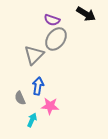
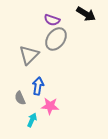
gray triangle: moved 5 px left
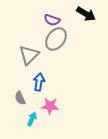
blue arrow: moved 1 px right, 4 px up
cyan arrow: moved 1 px up
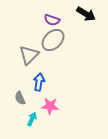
gray ellipse: moved 3 px left, 1 px down; rotated 10 degrees clockwise
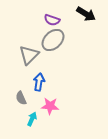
gray semicircle: moved 1 px right
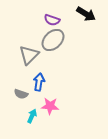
gray semicircle: moved 4 px up; rotated 48 degrees counterclockwise
cyan arrow: moved 3 px up
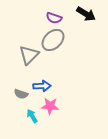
purple semicircle: moved 2 px right, 2 px up
blue arrow: moved 3 px right, 4 px down; rotated 78 degrees clockwise
cyan arrow: rotated 56 degrees counterclockwise
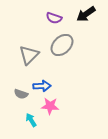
black arrow: rotated 114 degrees clockwise
gray ellipse: moved 9 px right, 5 px down
cyan arrow: moved 1 px left, 4 px down
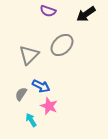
purple semicircle: moved 6 px left, 7 px up
blue arrow: moved 1 px left; rotated 30 degrees clockwise
gray semicircle: rotated 104 degrees clockwise
pink star: moved 1 px left; rotated 18 degrees clockwise
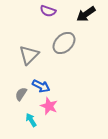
gray ellipse: moved 2 px right, 2 px up
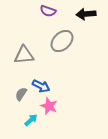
black arrow: rotated 30 degrees clockwise
gray ellipse: moved 2 px left, 2 px up
gray triangle: moved 5 px left; rotated 40 degrees clockwise
cyan arrow: rotated 80 degrees clockwise
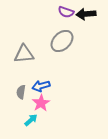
purple semicircle: moved 18 px right, 1 px down
gray triangle: moved 1 px up
blue arrow: rotated 138 degrees clockwise
gray semicircle: moved 2 px up; rotated 24 degrees counterclockwise
pink star: moved 8 px left, 3 px up; rotated 18 degrees clockwise
